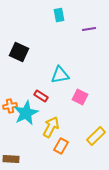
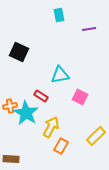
cyan star: rotated 15 degrees counterclockwise
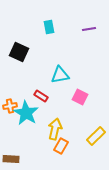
cyan rectangle: moved 10 px left, 12 px down
yellow arrow: moved 4 px right, 2 px down; rotated 15 degrees counterclockwise
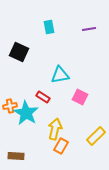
red rectangle: moved 2 px right, 1 px down
brown rectangle: moved 5 px right, 3 px up
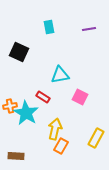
yellow rectangle: moved 2 px down; rotated 18 degrees counterclockwise
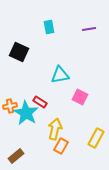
red rectangle: moved 3 px left, 5 px down
brown rectangle: rotated 42 degrees counterclockwise
